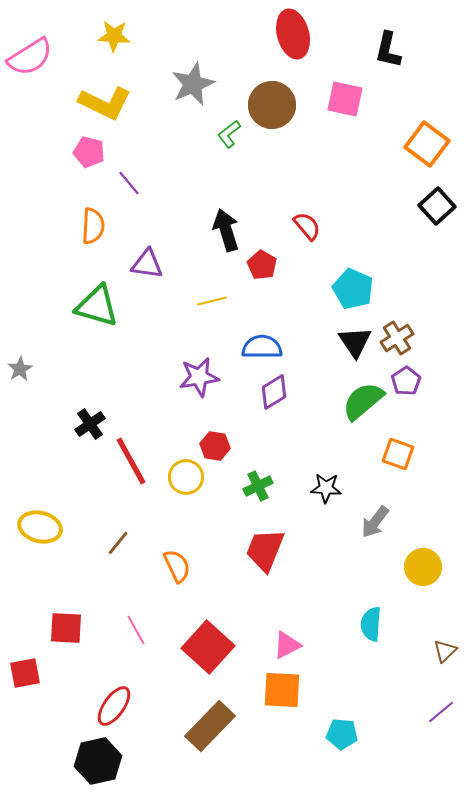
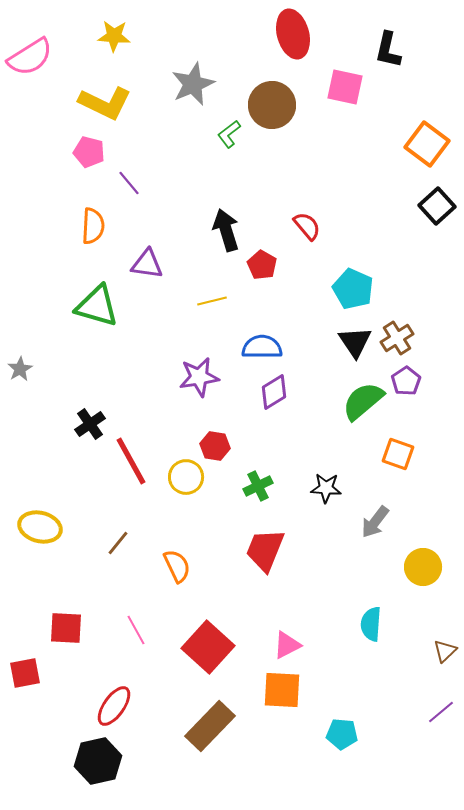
pink square at (345, 99): moved 12 px up
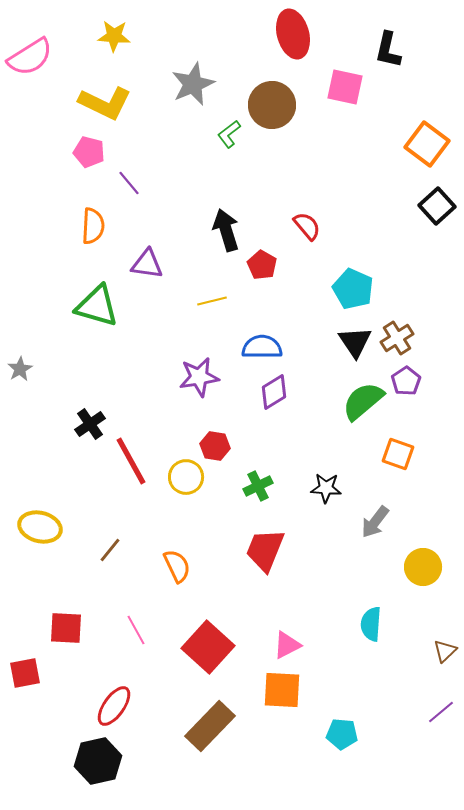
brown line at (118, 543): moved 8 px left, 7 px down
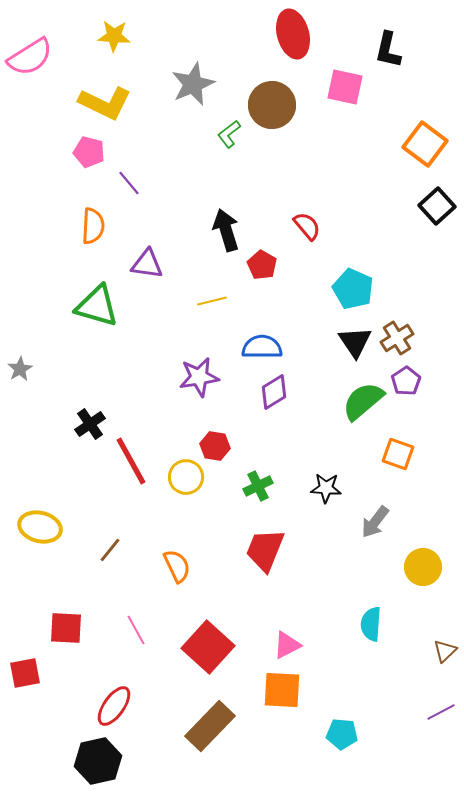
orange square at (427, 144): moved 2 px left
purple line at (441, 712): rotated 12 degrees clockwise
